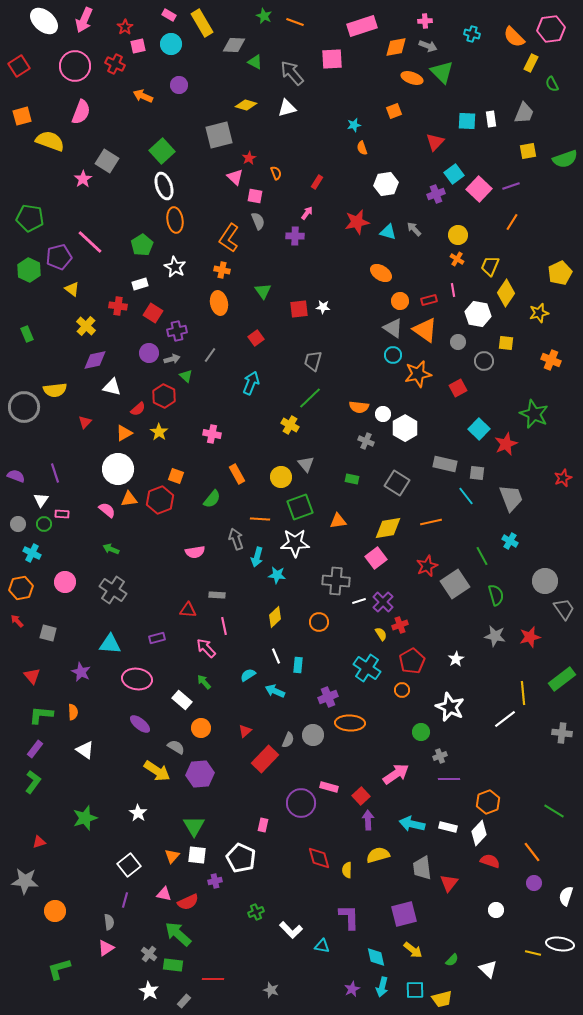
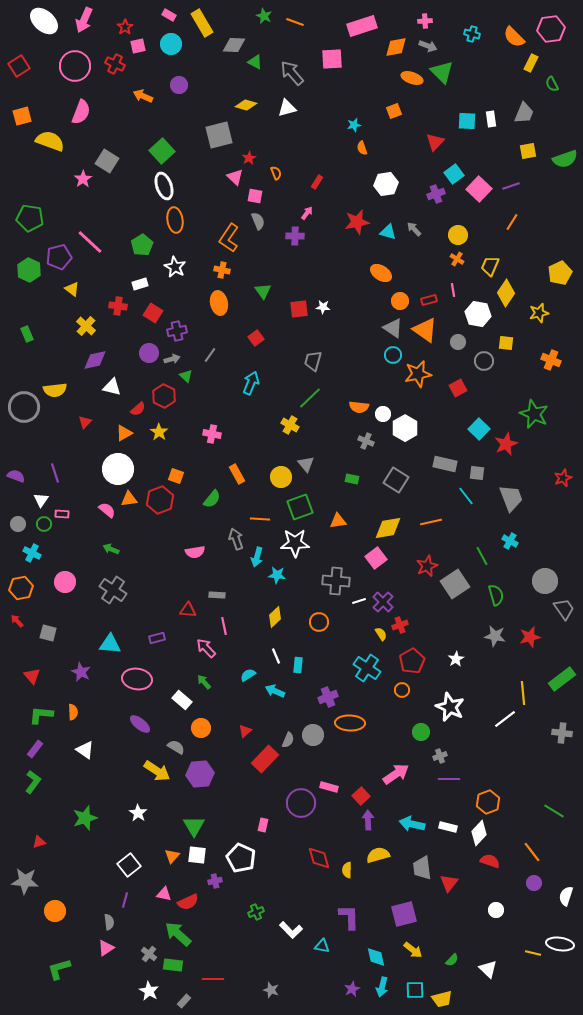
gray square at (397, 483): moved 1 px left, 3 px up
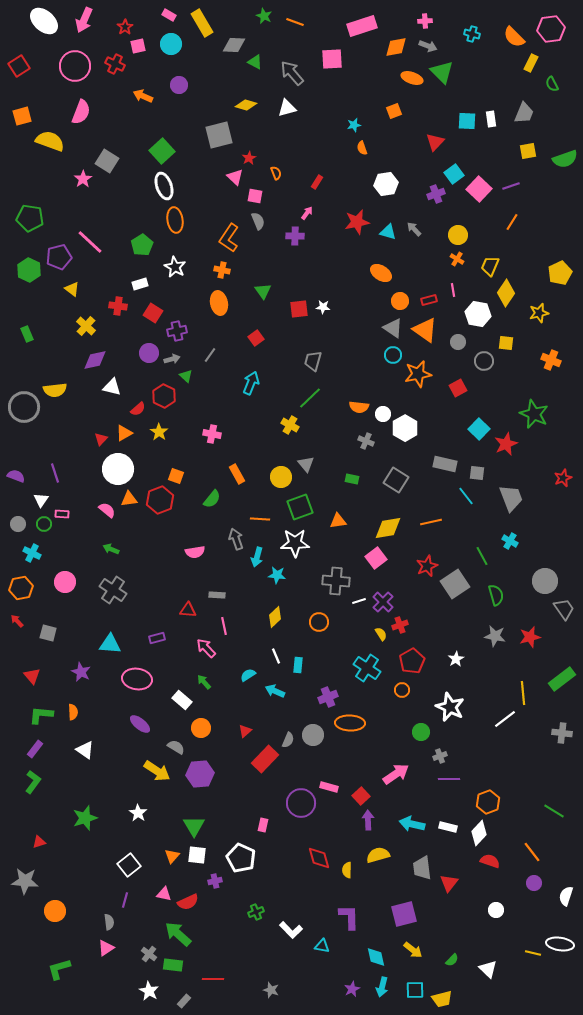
red triangle at (85, 422): moved 16 px right, 17 px down
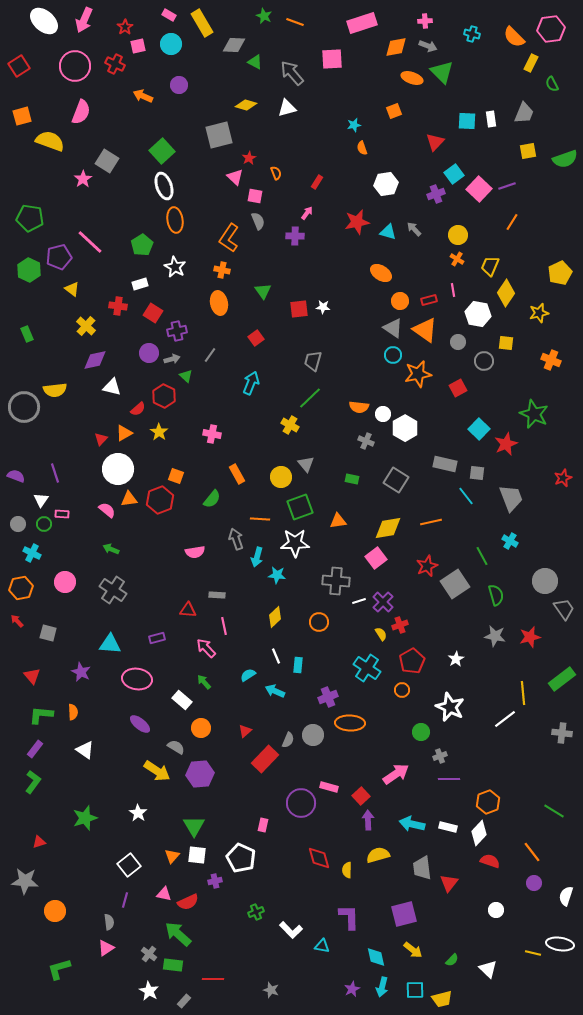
pink rectangle at (362, 26): moved 3 px up
purple line at (511, 186): moved 4 px left
